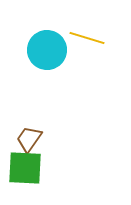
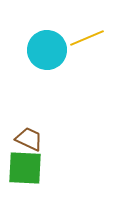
yellow line: rotated 40 degrees counterclockwise
brown trapezoid: rotated 80 degrees clockwise
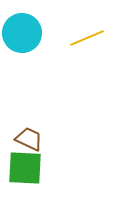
cyan circle: moved 25 px left, 17 px up
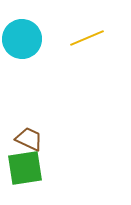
cyan circle: moved 6 px down
green square: rotated 12 degrees counterclockwise
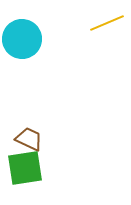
yellow line: moved 20 px right, 15 px up
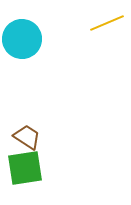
brown trapezoid: moved 2 px left, 2 px up; rotated 8 degrees clockwise
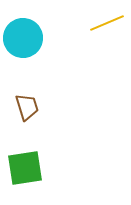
cyan circle: moved 1 px right, 1 px up
brown trapezoid: moved 30 px up; rotated 40 degrees clockwise
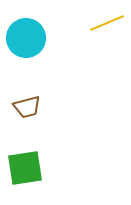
cyan circle: moved 3 px right
brown trapezoid: rotated 92 degrees clockwise
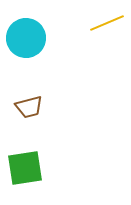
brown trapezoid: moved 2 px right
